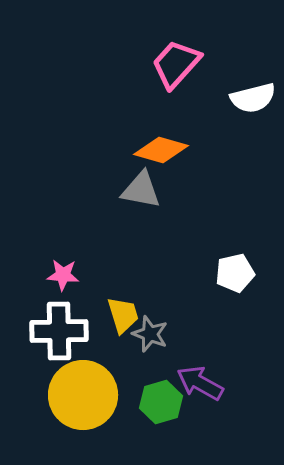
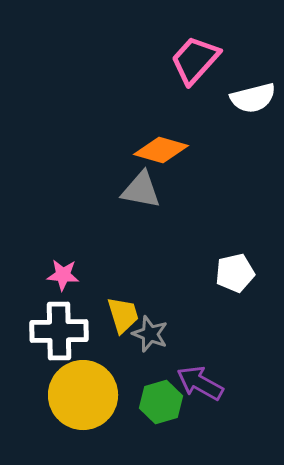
pink trapezoid: moved 19 px right, 4 px up
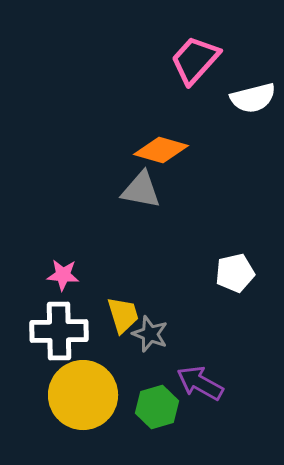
green hexagon: moved 4 px left, 5 px down
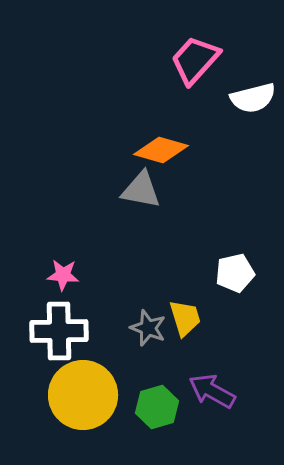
yellow trapezoid: moved 62 px right, 3 px down
gray star: moved 2 px left, 6 px up
purple arrow: moved 12 px right, 8 px down
